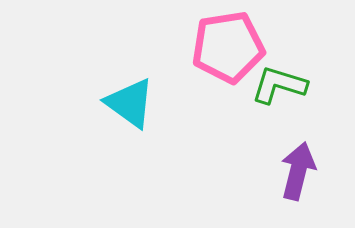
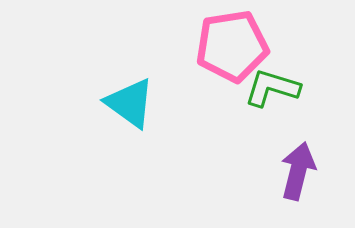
pink pentagon: moved 4 px right, 1 px up
green L-shape: moved 7 px left, 3 px down
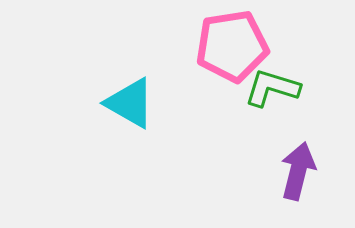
cyan triangle: rotated 6 degrees counterclockwise
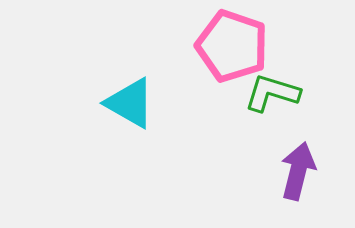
pink pentagon: rotated 28 degrees clockwise
green L-shape: moved 5 px down
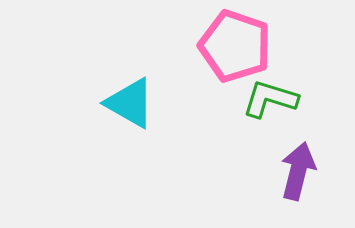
pink pentagon: moved 3 px right
green L-shape: moved 2 px left, 6 px down
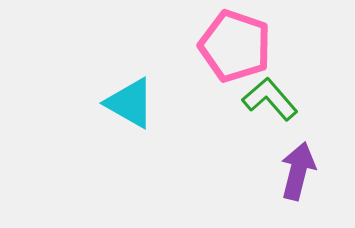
green L-shape: rotated 32 degrees clockwise
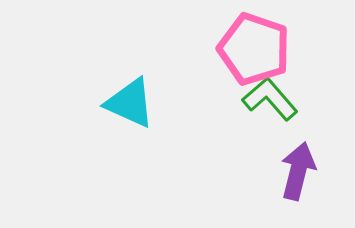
pink pentagon: moved 19 px right, 3 px down
cyan triangle: rotated 6 degrees counterclockwise
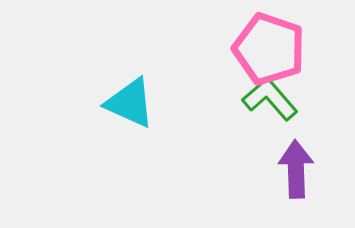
pink pentagon: moved 15 px right
purple arrow: moved 2 px left, 2 px up; rotated 16 degrees counterclockwise
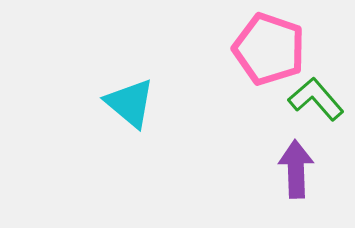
green L-shape: moved 46 px right
cyan triangle: rotated 16 degrees clockwise
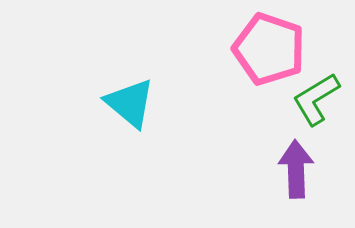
green L-shape: rotated 80 degrees counterclockwise
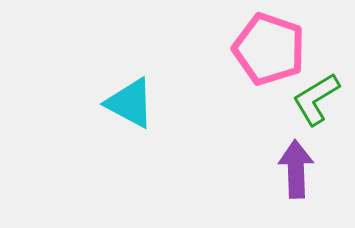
cyan triangle: rotated 12 degrees counterclockwise
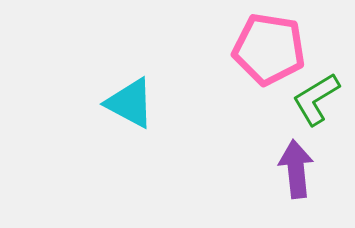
pink pentagon: rotated 10 degrees counterclockwise
purple arrow: rotated 4 degrees counterclockwise
